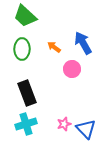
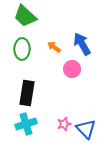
blue arrow: moved 1 px left, 1 px down
black rectangle: rotated 30 degrees clockwise
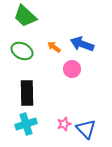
blue arrow: rotated 40 degrees counterclockwise
green ellipse: moved 2 px down; rotated 65 degrees counterclockwise
black rectangle: rotated 10 degrees counterclockwise
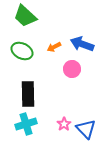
orange arrow: rotated 64 degrees counterclockwise
black rectangle: moved 1 px right, 1 px down
pink star: rotated 16 degrees counterclockwise
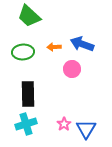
green trapezoid: moved 4 px right
orange arrow: rotated 24 degrees clockwise
green ellipse: moved 1 px right, 1 px down; rotated 30 degrees counterclockwise
blue triangle: rotated 15 degrees clockwise
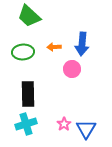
blue arrow: rotated 105 degrees counterclockwise
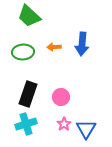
pink circle: moved 11 px left, 28 px down
black rectangle: rotated 20 degrees clockwise
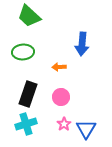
orange arrow: moved 5 px right, 20 px down
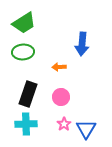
green trapezoid: moved 5 px left, 7 px down; rotated 75 degrees counterclockwise
cyan cross: rotated 15 degrees clockwise
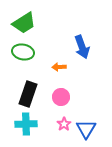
blue arrow: moved 3 px down; rotated 25 degrees counterclockwise
green ellipse: rotated 15 degrees clockwise
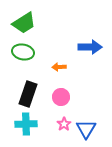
blue arrow: moved 8 px right; rotated 70 degrees counterclockwise
